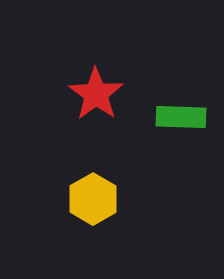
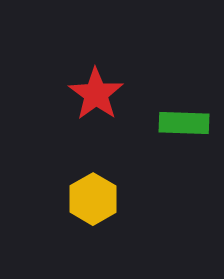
green rectangle: moved 3 px right, 6 px down
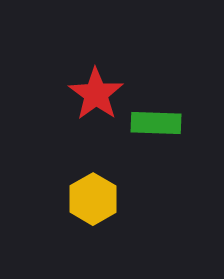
green rectangle: moved 28 px left
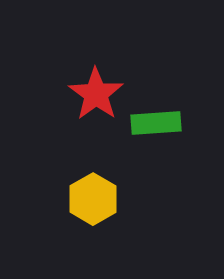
green rectangle: rotated 6 degrees counterclockwise
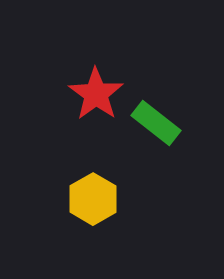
green rectangle: rotated 42 degrees clockwise
